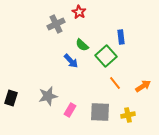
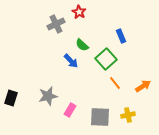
blue rectangle: moved 1 px up; rotated 16 degrees counterclockwise
green square: moved 3 px down
gray square: moved 5 px down
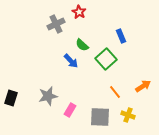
orange line: moved 9 px down
yellow cross: rotated 32 degrees clockwise
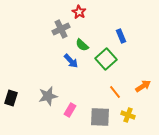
gray cross: moved 5 px right, 5 px down
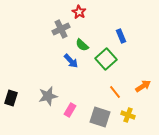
gray square: rotated 15 degrees clockwise
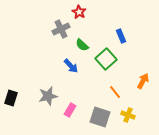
blue arrow: moved 5 px down
orange arrow: moved 5 px up; rotated 28 degrees counterclockwise
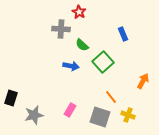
gray cross: rotated 30 degrees clockwise
blue rectangle: moved 2 px right, 2 px up
green square: moved 3 px left, 3 px down
blue arrow: rotated 35 degrees counterclockwise
orange line: moved 4 px left, 5 px down
gray star: moved 14 px left, 19 px down
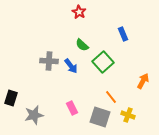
gray cross: moved 12 px left, 32 px down
blue arrow: rotated 42 degrees clockwise
pink rectangle: moved 2 px right, 2 px up; rotated 56 degrees counterclockwise
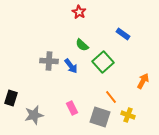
blue rectangle: rotated 32 degrees counterclockwise
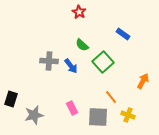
black rectangle: moved 1 px down
gray square: moved 2 px left; rotated 15 degrees counterclockwise
